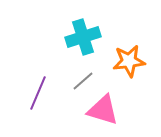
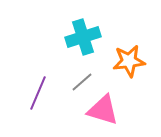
gray line: moved 1 px left, 1 px down
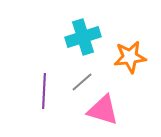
orange star: moved 1 px right, 4 px up
purple line: moved 6 px right, 2 px up; rotated 20 degrees counterclockwise
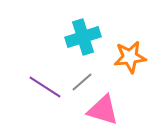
purple line: moved 1 px right, 4 px up; rotated 60 degrees counterclockwise
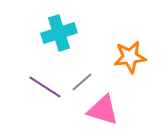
cyan cross: moved 24 px left, 4 px up
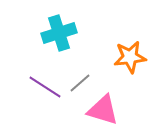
gray line: moved 2 px left, 1 px down
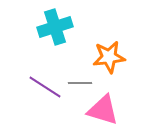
cyan cross: moved 4 px left, 6 px up
orange star: moved 21 px left
gray line: rotated 40 degrees clockwise
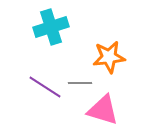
cyan cross: moved 4 px left
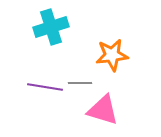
orange star: moved 3 px right, 2 px up
purple line: rotated 24 degrees counterclockwise
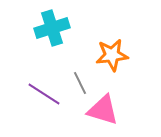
cyan cross: moved 1 px right, 1 px down
gray line: rotated 65 degrees clockwise
purple line: moved 1 px left, 7 px down; rotated 24 degrees clockwise
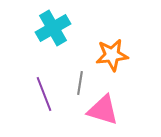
cyan cross: moved 1 px right; rotated 12 degrees counterclockwise
gray line: rotated 35 degrees clockwise
purple line: rotated 36 degrees clockwise
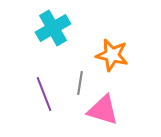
orange star: rotated 20 degrees clockwise
